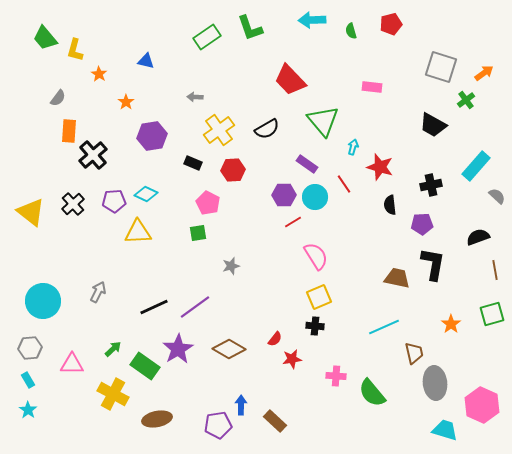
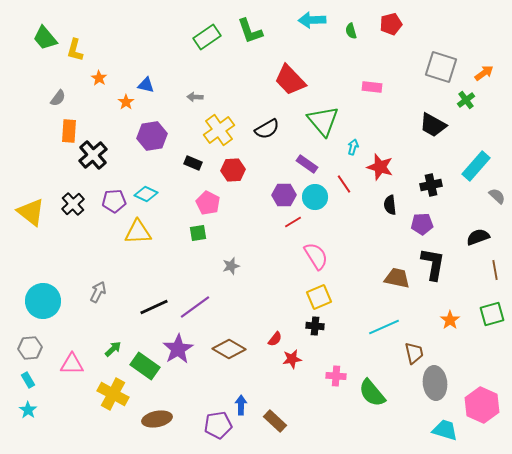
green L-shape at (250, 28): moved 3 px down
blue triangle at (146, 61): moved 24 px down
orange star at (99, 74): moved 4 px down
orange star at (451, 324): moved 1 px left, 4 px up
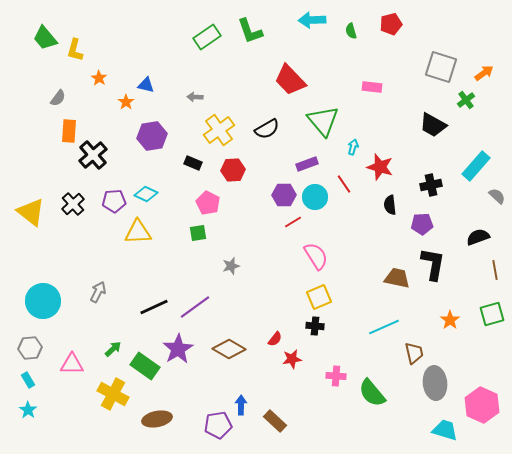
purple rectangle at (307, 164): rotated 55 degrees counterclockwise
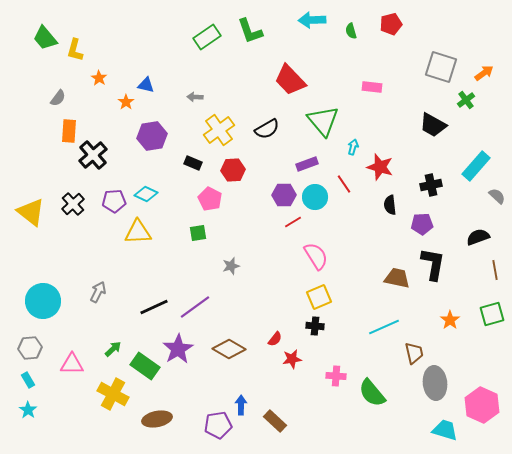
pink pentagon at (208, 203): moved 2 px right, 4 px up
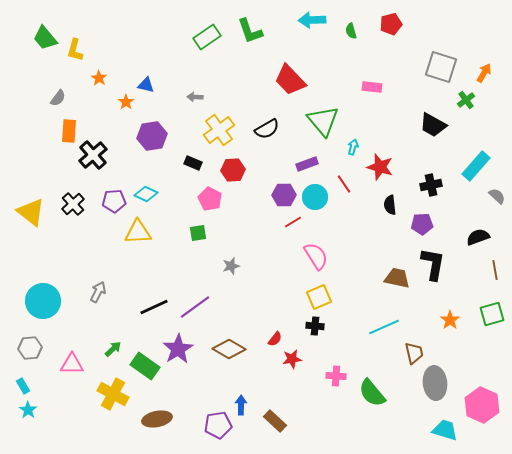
orange arrow at (484, 73): rotated 24 degrees counterclockwise
cyan rectangle at (28, 380): moved 5 px left, 6 px down
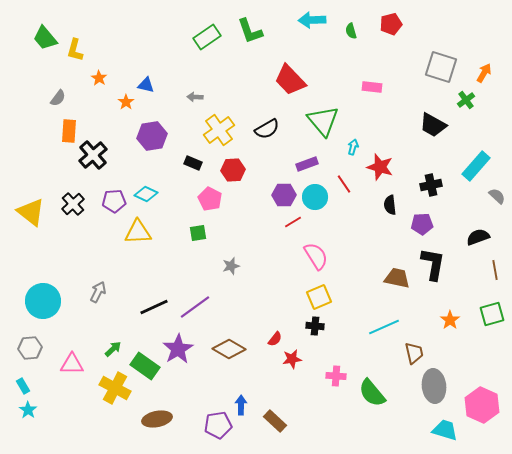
gray ellipse at (435, 383): moved 1 px left, 3 px down
yellow cross at (113, 394): moved 2 px right, 6 px up
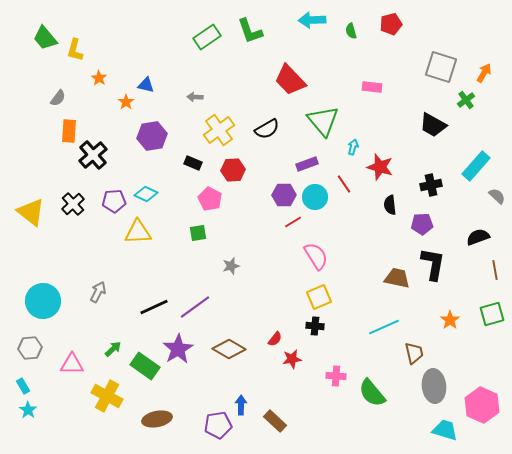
yellow cross at (115, 388): moved 8 px left, 8 px down
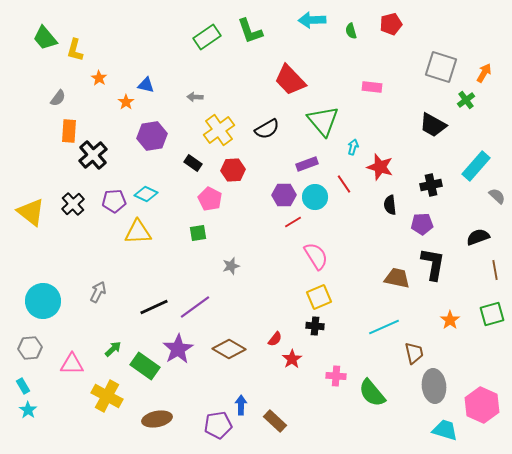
black rectangle at (193, 163): rotated 12 degrees clockwise
red star at (292, 359): rotated 24 degrees counterclockwise
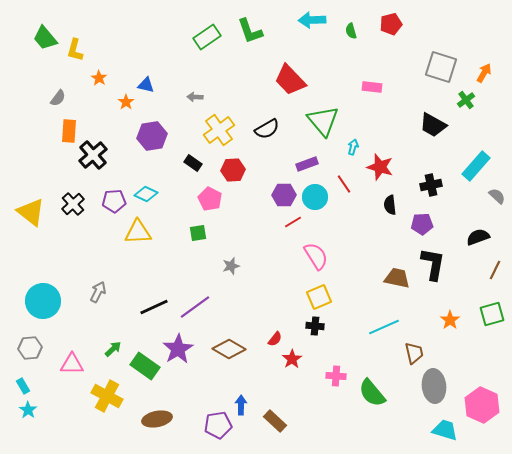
brown line at (495, 270): rotated 36 degrees clockwise
